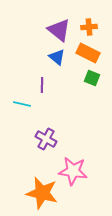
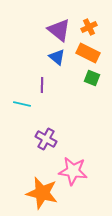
orange cross: rotated 21 degrees counterclockwise
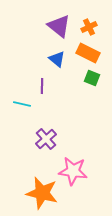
purple triangle: moved 4 px up
blue triangle: moved 2 px down
purple line: moved 1 px down
purple cross: rotated 20 degrees clockwise
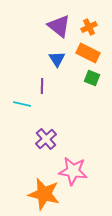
blue triangle: rotated 18 degrees clockwise
orange star: moved 2 px right, 1 px down
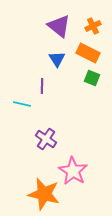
orange cross: moved 4 px right, 1 px up
purple cross: rotated 15 degrees counterclockwise
pink star: rotated 24 degrees clockwise
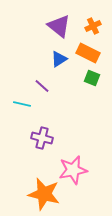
blue triangle: moved 2 px right; rotated 30 degrees clockwise
purple line: rotated 49 degrees counterclockwise
purple cross: moved 4 px left, 1 px up; rotated 20 degrees counterclockwise
pink star: moved 1 px up; rotated 28 degrees clockwise
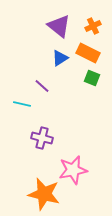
blue triangle: moved 1 px right, 1 px up
